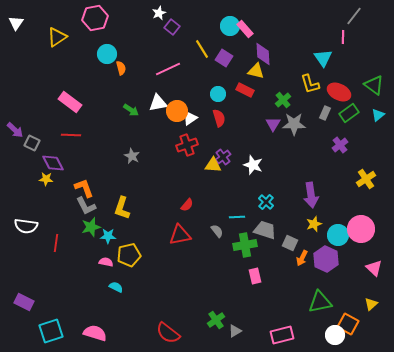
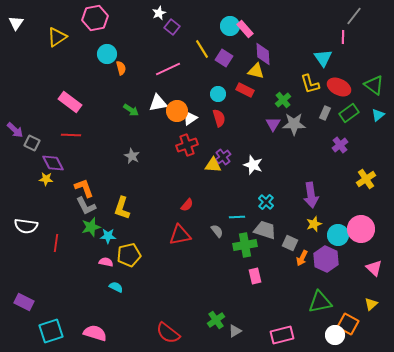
red ellipse at (339, 92): moved 5 px up
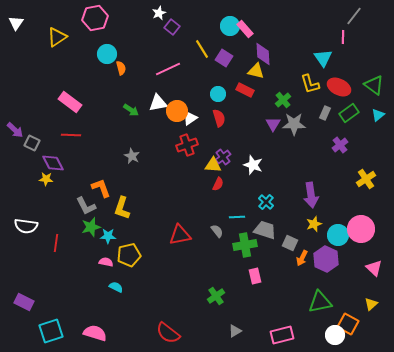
orange L-shape at (84, 188): moved 17 px right
red semicircle at (187, 205): moved 31 px right, 21 px up; rotated 16 degrees counterclockwise
green cross at (216, 320): moved 24 px up
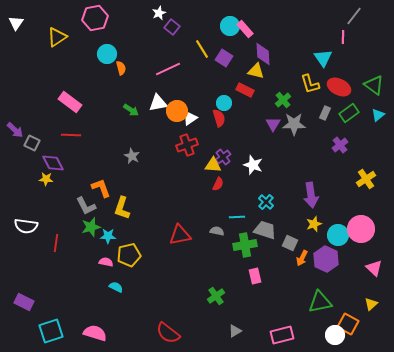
cyan circle at (218, 94): moved 6 px right, 9 px down
gray semicircle at (217, 231): rotated 40 degrees counterclockwise
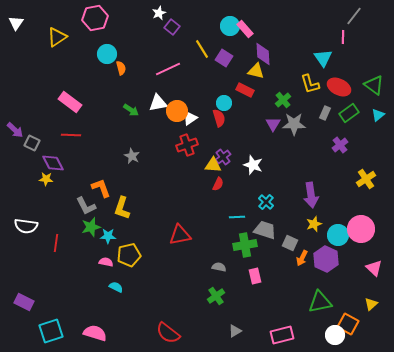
gray semicircle at (217, 231): moved 2 px right, 36 px down
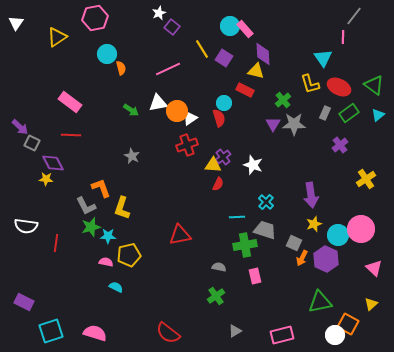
purple arrow at (15, 130): moved 5 px right, 3 px up
gray square at (290, 243): moved 4 px right
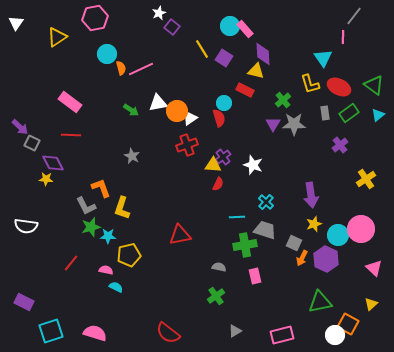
pink line at (168, 69): moved 27 px left
gray rectangle at (325, 113): rotated 32 degrees counterclockwise
red line at (56, 243): moved 15 px right, 20 px down; rotated 30 degrees clockwise
pink semicircle at (106, 262): moved 8 px down
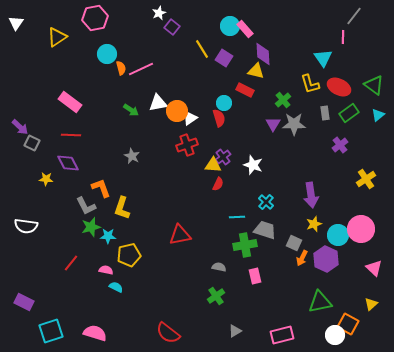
purple diamond at (53, 163): moved 15 px right
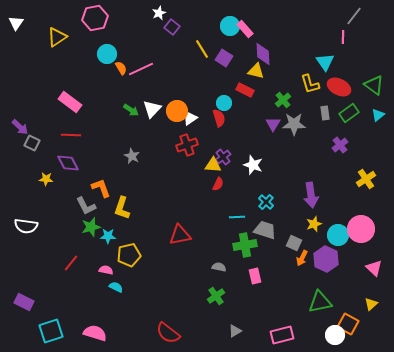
cyan triangle at (323, 58): moved 2 px right, 4 px down
orange semicircle at (121, 68): rotated 16 degrees counterclockwise
white triangle at (158, 103): moved 6 px left, 6 px down; rotated 36 degrees counterclockwise
